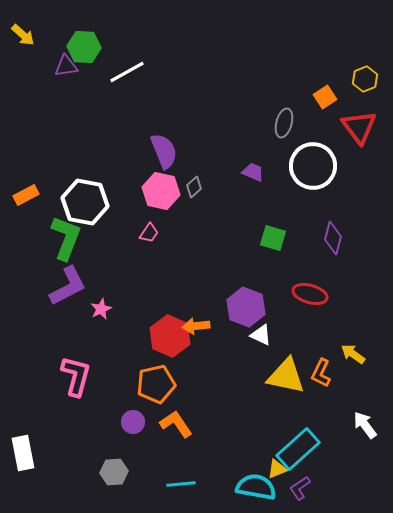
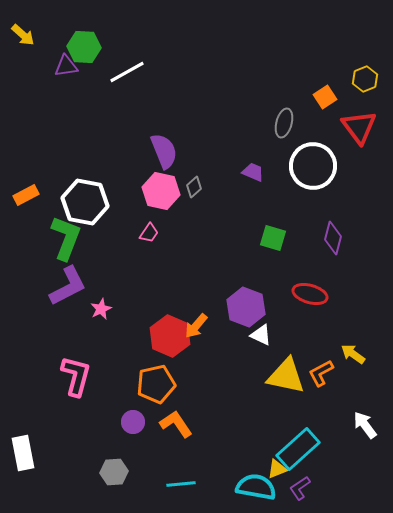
orange arrow at (196, 326): rotated 44 degrees counterclockwise
orange L-shape at (321, 373): rotated 36 degrees clockwise
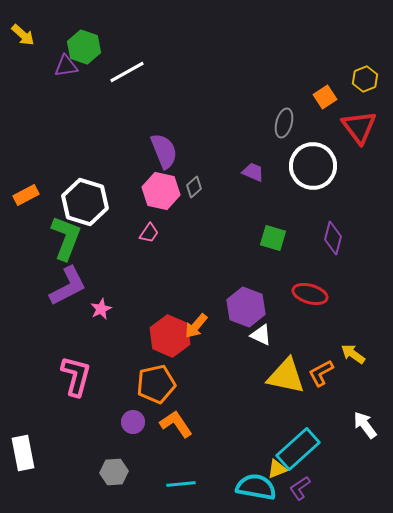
green hexagon at (84, 47): rotated 16 degrees clockwise
white hexagon at (85, 202): rotated 6 degrees clockwise
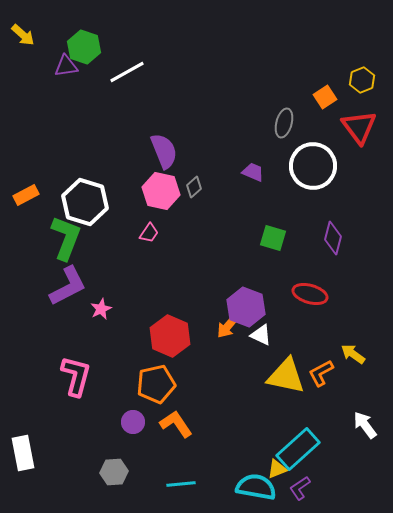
yellow hexagon at (365, 79): moved 3 px left, 1 px down
orange arrow at (196, 326): moved 32 px right
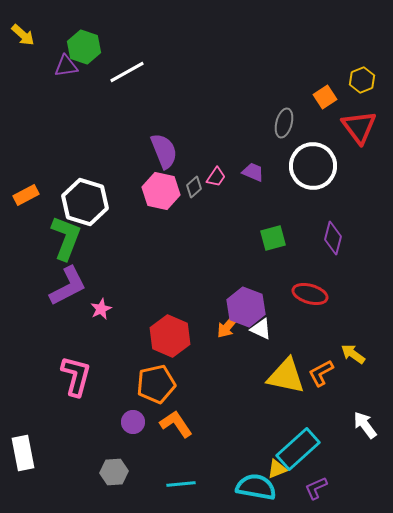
pink trapezoid at (149, 233): moved 67 px right, 56 px up
green square at (273, 238): rotated 32 degrees counterclockwise
white triangle at (261, 335): moved 6 px up
purple L-shape at (300, 488): moved 16 px right; rotated 10 degrees clockwise
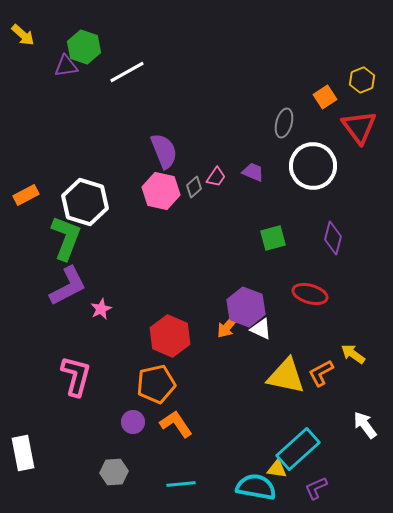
yellow triangle at (277, 469): rotated 30 degrees clockwise
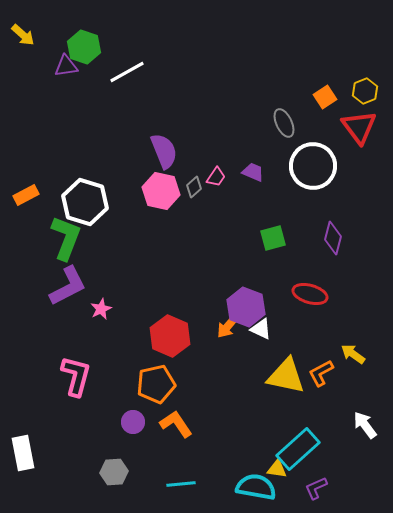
yellow hexagon at (362, 80): moved 3 px right, 11 px down
gray ellipse at (284, 123): rotated 40 degrees counterclockwise
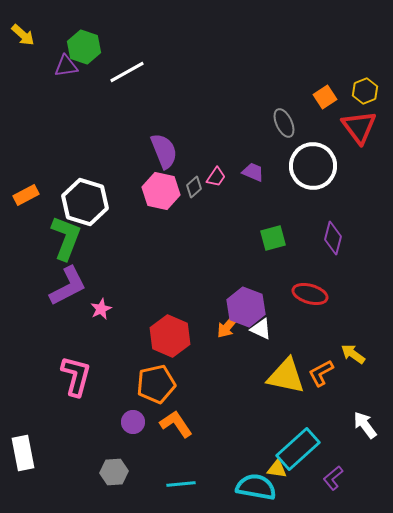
purple L-shape at (316, 488): moved 17 px right, 10 px up; rotated 15 degrees counterclockwise
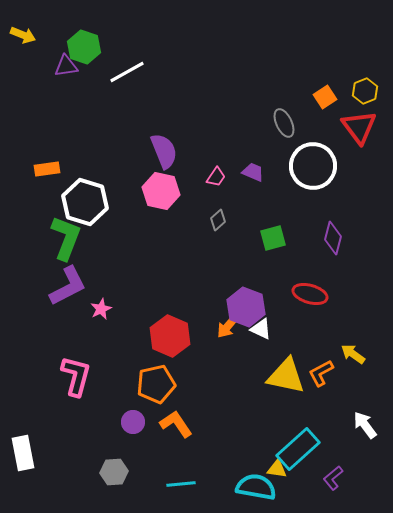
yellow arrow at (23, 35): rotated 20 degrees counterclockwise
gray diamond at (194, 187): moved 24 px right, 33 px down
orange rectangle at (26, 195): moved 21 px right, 26 px up; rotated 20 degrees clockwise
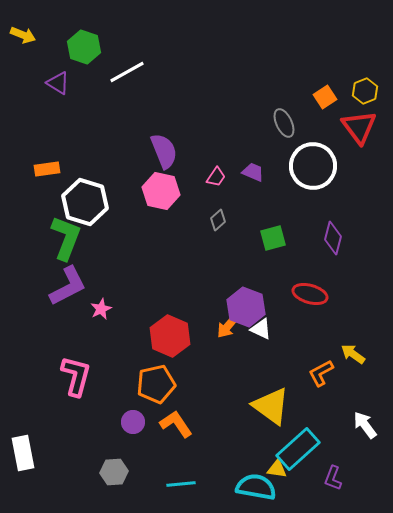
purple triangle at (66, 66): moved 8 px left, 17 px down; rotated 40 degrees clockwise
yellow triangle at (286, 376): moved 15 px left, 30 px down; rotated 24 degrees clockwise
purple L-shape at (333, 478): rotated 30 degrees counterclockwise
